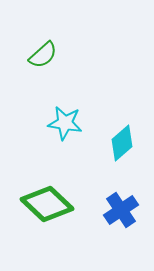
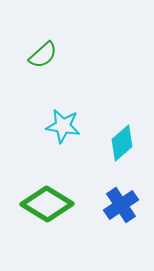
cyan star: moved 2 px left, 3 px down
green diamond: rotated 12 degrees counterclockwise
blue cross: moved 5 px up
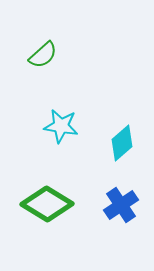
cyan star: moved 2 px left
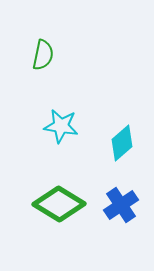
green semicircle: rotated 36 degrees counterclockwise
green diamond: moved 12 px right
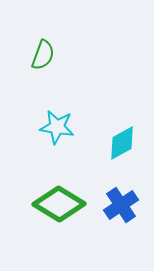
green semicircle: rotated 8 degrees clockwise
cyan star: moved 4 px left, 1 px down
cyan diamond: rotated 12 degrees clockwise
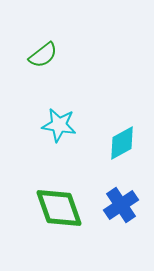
green semicircle: rotated 32 degrees clockwise
cyan star: moved 2 px right, 2 px up
green diamond: moved 4 px down; rotated 39 degrees clockwise
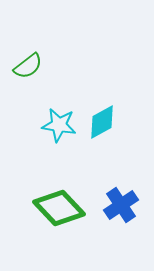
green semicircle: moved 15 px left, 11 px down
cyan diamond: moved 20 px left, 21 px up
green diamond: rotated 24 degrees counterclockwise
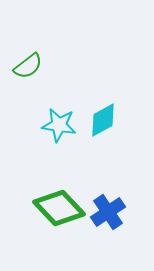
cyan diamond: moved 1 px right, 2 px up
blue cross: moved 13 px left, 7 px down
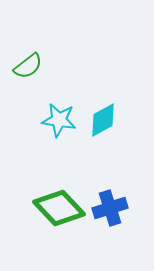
cyan star: moved 5 px up
blue cross: moved 2 px right, 4 px up; rotated 16 degrees clockwise
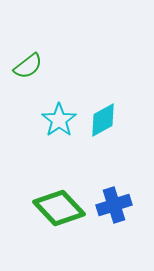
cyan star: rotated 28 degrees clockwise
blue cross: moved 4 px right, 3 px up
